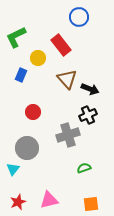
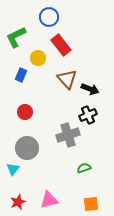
blue circle: moved 30 px left
red circle: moved 8 px left
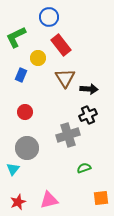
brown triangle: moved 2 px left, 1 px up; rotated 10 degrees clockwise
black arrow: moved 1 px left; rotated 18 degrees counterclockwise
orange square: moved 10 px right, 6 px up
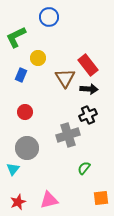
red rectangle: moved 27 px right, 20 px down
green semicircle: rotated 32 degrees counterclockwise
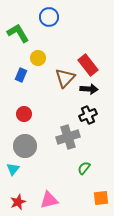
green L-shape: moved 2 px right, 4 px up; rotated 85 degrees clockwise
brown triangle: rotated 15 degrees clockwise
red circle: moved 1 px left, 2 px down
gray cross: moved 2 px down
gray circle: moved 2 px left, 2 px up
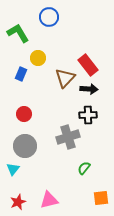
blue rectangle: moved 1 px up
black cross: rotated 24 degrees clockwise
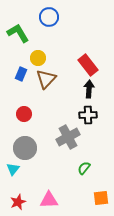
brown triangle: moved 19 px left, 1 px down
black arrow: rotated 90 degrees counterclockwise
gray cross: rotated 10 degrees counterclockwise
gray circle: moved 2 px down
pink triangle: rotated 12 degrees clockwise
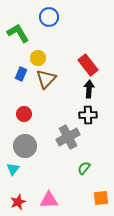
gray circle: moved 2 px up
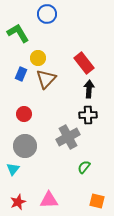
blue circle: moved 2 px left, 3 px up
red rectangle: moved 4 px left, 2 px up
green semicircle: moved 1 px up
orange square: moved 4 px left, 3 px down; rotated 21 degrees clockwise
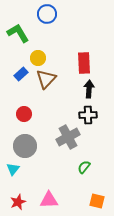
red rectangle: rotated 35 degrees clockwise
blue rectangle: rotated 24 degrees clockwise
